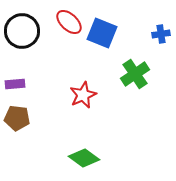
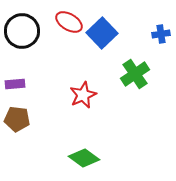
red ellipse: rotated 12 degrees counterclockwise
blue square: rotated 24 degrees clockwise
brown pentagon: moved 1 px down
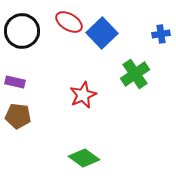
purple rectangle: moved 2 px up; rotated 18 degrees clockwise
brown pentagon: moved 1 px right, 3 px up
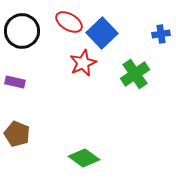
red star: moved 32 px up
brown pentagon: moved 1 px left, 18 px down; rotated 15 degrees clockwise
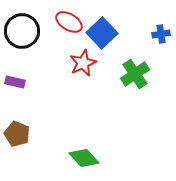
green diamond: rotated 12 degrees clockwise
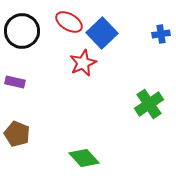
green cross: moved 14 px right, 30 px down
